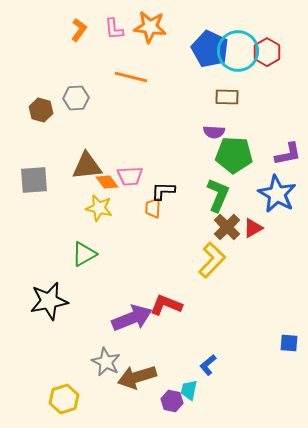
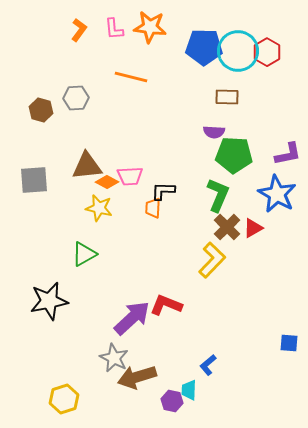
blue pentagon: moved 6 px left, 2 px up; rotated 24 degrees counterclockwise
orange diamond: rotated 25 degrees counterclockwise
purple arrow: rotated 21 degrees counterclockwise
gray star: moved 8 px right, 4 px up
cyan trapezoid: rotated 10 degrees counterclockwise
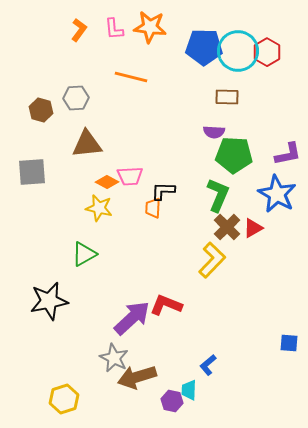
brown triangle: moved 22 px up
gray square: moved 2 px left, 8 px up
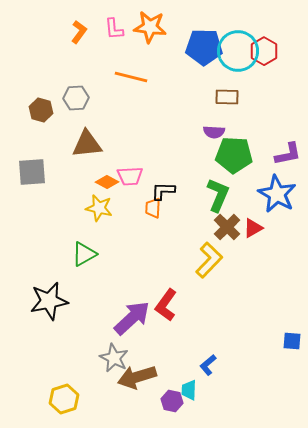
orange L-shape: moved 2 px down
red hexagon: moved 3 px left, 1 px up
yellow L-shape: moved 3 px left
red L-shape: rotated 76 degrees counterclockwise
blue square: moved 3 px right, 2 px up
